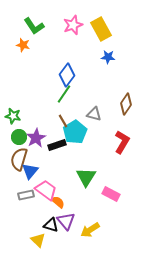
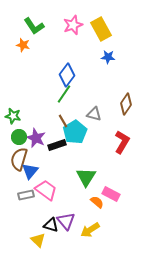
purple star: rotated 18 degrees counterclockwise
orange semicircle: moved 39 px right
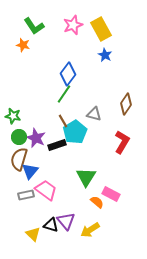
blue star: moved 3 px left, 2 px up; rotated 24 degrees clockwise
blue diamond: moved 1 px right, 1 px up
yellow triangle: moved 5 px left, 6 px up
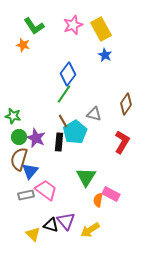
black rectangle: moved 2 px right, 3 px up; rotated 66 degrees counterclockwise
orange semicircle: moved 1 px right, 2 px up; rotated 120 degrees counterclockwise
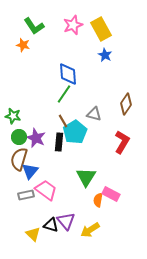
blue diamond: rotated 40 degrees counterclockwise
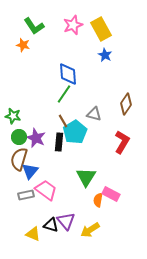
yellow triangle: rotated 21 degrees counterclockwise
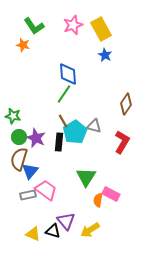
gray triangle: moved 12 px down
gray rectangle: moved 2 px right
black triangle: moved 2 px right, 6 px down
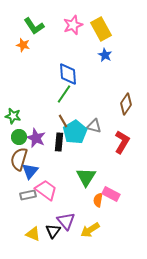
black triangle: rotated 49 degrees clockwise
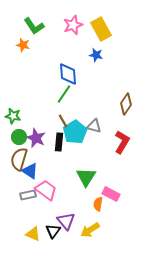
blue star: moved 9 px left; rotated 16 degrees counterclockwise
blue triangle: rotated 36 degrees counterclockwise
orange semicircle: moved 4 px down
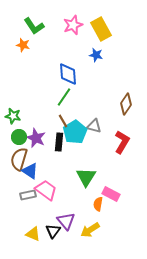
green line: moved 3 px down
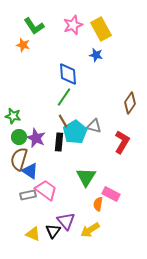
brown diamond: moved 4 px right, 1 px up
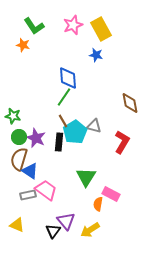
blue diamond: moved 4 px down
brown diamond: rotated 45 degrees counterclockwise
yellow triangle: moved 16 px left, 9 px up
